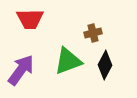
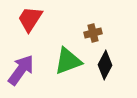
red trapezoid: rotated 124 degrees clockwise
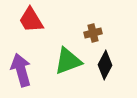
red trapezoid: moved 1 px right, 1 px down; rotated 64 degrees counterclockwise
purple arrow: rotated 52 degrees counterclockwise
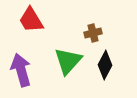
green triangle: rotated 28 degrees counterclockwise
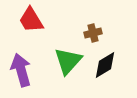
black diamond: rotated 32 degrees clockwise
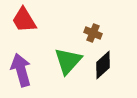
red trapezoid: moved 7 px left
brown cross: rotated 36 degrees clockwise
black diamond: moved 2 px left; rotated 12 degrees counterclockwise
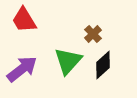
brown cross: moved 1 px down; rotated 24 degrees clockwise
purple arrow: moved 1 px right, 1 px up; rotated 68 degrees clockwise
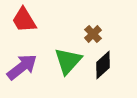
purple arrow: moved 2 px up
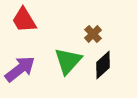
purple arrow: moved 2 px left, 2 px down
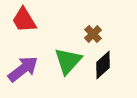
purple arrow: moved 3 px right
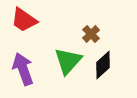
red trapezoid: rotated 24 degrees counterclockwise
brown cross: moved 2 px left
purple arrow: rotated 72 degrees counterclockwise
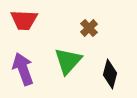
red trapezoid: rotated 32 degrees counterclockwise
brown cross: moved 2 px left, 6 px up
black diamond: moved 7 px right, 9 px down; rotated 32 degrees counterclockwise
